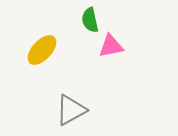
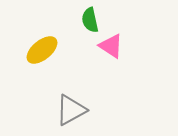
pink triangle: rotated 44 degrees clockwise
yellow ellipse: rotated 8 degrees clockwise
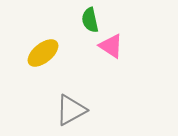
yellow ellipse: moved 1 px right, 3 px down
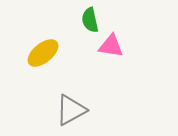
pink triangle: rotated 24 degrees counterclockwise
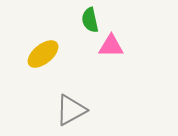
pink triangle: rotated 8 degrees counterclockwise
yellow ellipse: moved 1 px down
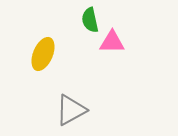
pink triangle: moved 1 px right, 4 px up
yellow ellipse: rotated 28 degrees counterclockwise
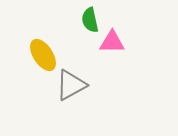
yellow ellipse: moved 1 px down; rotated 56 degrees counterclockwise
gray triangle: moved 25 px up
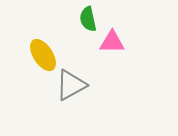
green semicircle: moved 2 px left, 1 px up
